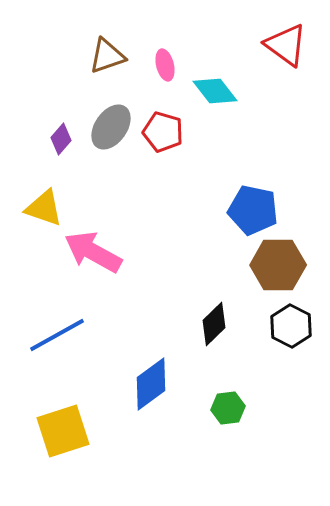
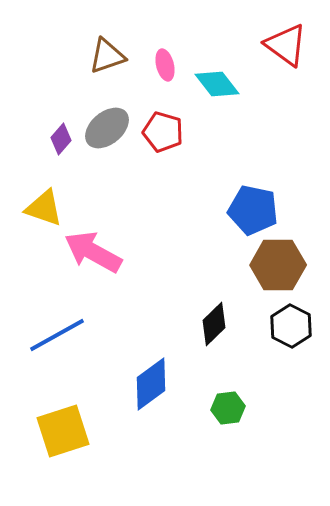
cyan diamond: moved 2 px right, 7 px up
gray ellipse: moved 4 px left, 1 px down; rotated 15 degrees clockwise
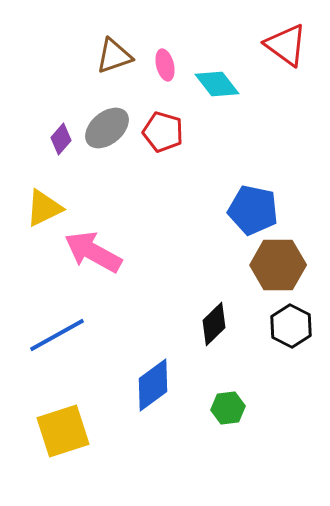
brown triangle: moved 7 px right
yellow triangle: rotated 45 degrees counterclockwise
blue diamond: moved 2 px right, 1 px down
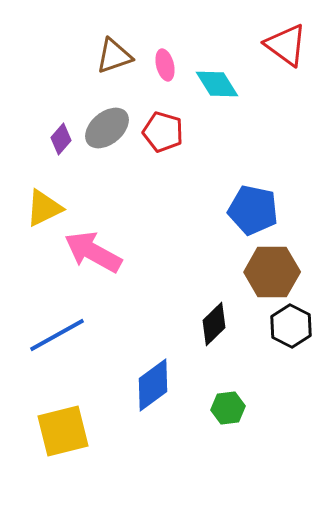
cyan diamond: rotated 6 degrees clockwise
brown hexagon: moved 6 px left, 7 px down
yellow square: rotated 4 degrees clockwise
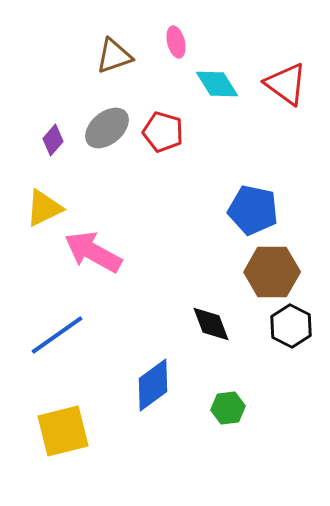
red triangle: moved 39 px down
pink ellipse: moved 11 px right, 23 px up
purple diamond: moved 8 px left, 1 px down
black diamond: moved 3 px left; rotated 66 degrees counterclockwise
blue line: rotated 6 degrees counterclockwise
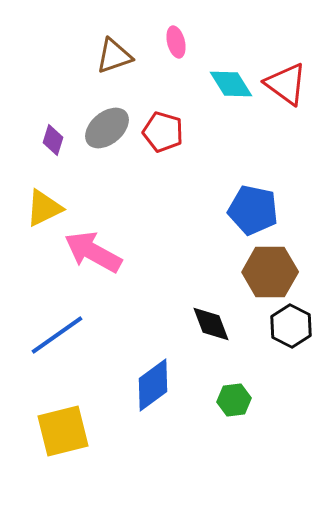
cyan diamond: moved 14 px right
purple diamond: rotated 24 degrees counterclockwise
brown hexagon: moved 2 px left
green hexagon: moved 6 px right, 8 px up
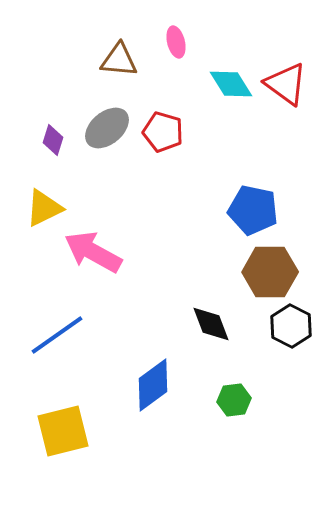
brown triangle: moved 5 px right, 4 px down; rotated 24 degrees clockwise
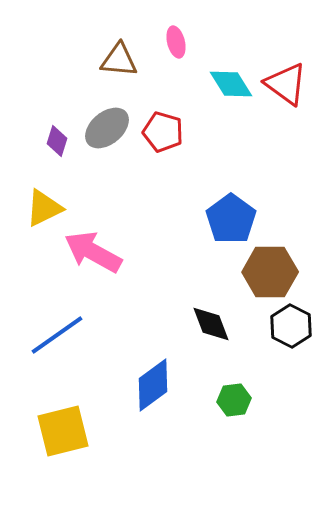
purple diamond: moved 4 px right, 1 px down
blue pentagon: moved 22 px left, 9 px down; rotated 24 degrees clockwise
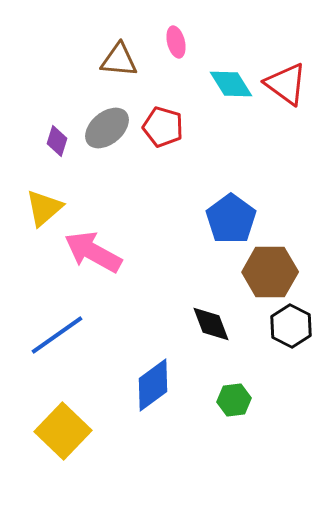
red pentagon: moved 5 px up
yellow triangle: rotated 15 degrees counterclockwise
yellow square: rotated 32 degrees counterclockwise
